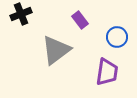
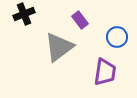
black cross: moved 3 px right
gray triangle: moved 3 px right, 3 px up
purple trapezoid: moved 2 px left
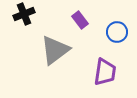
blue circle: moved 5 px up
gray triangle: moved 4 px left, 3 px down
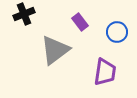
purple rectangle: moved 2 px down
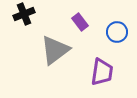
purple trapezoid: moved 3 px left
